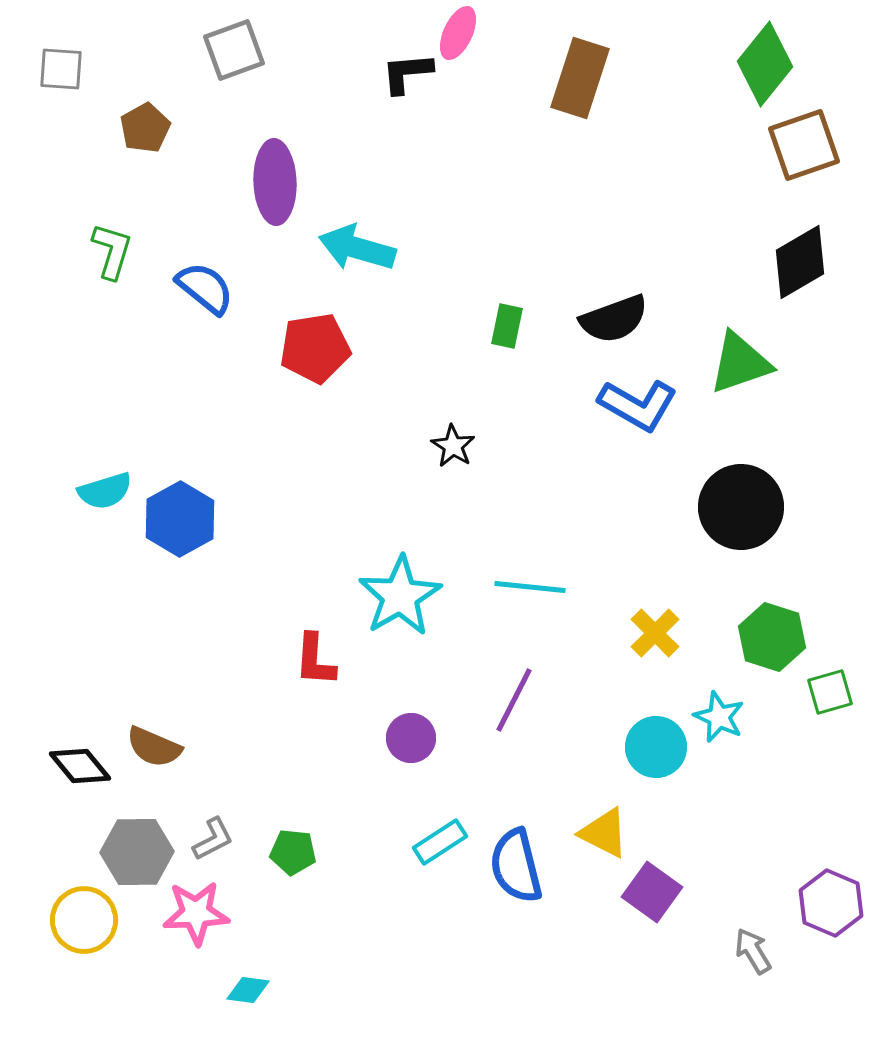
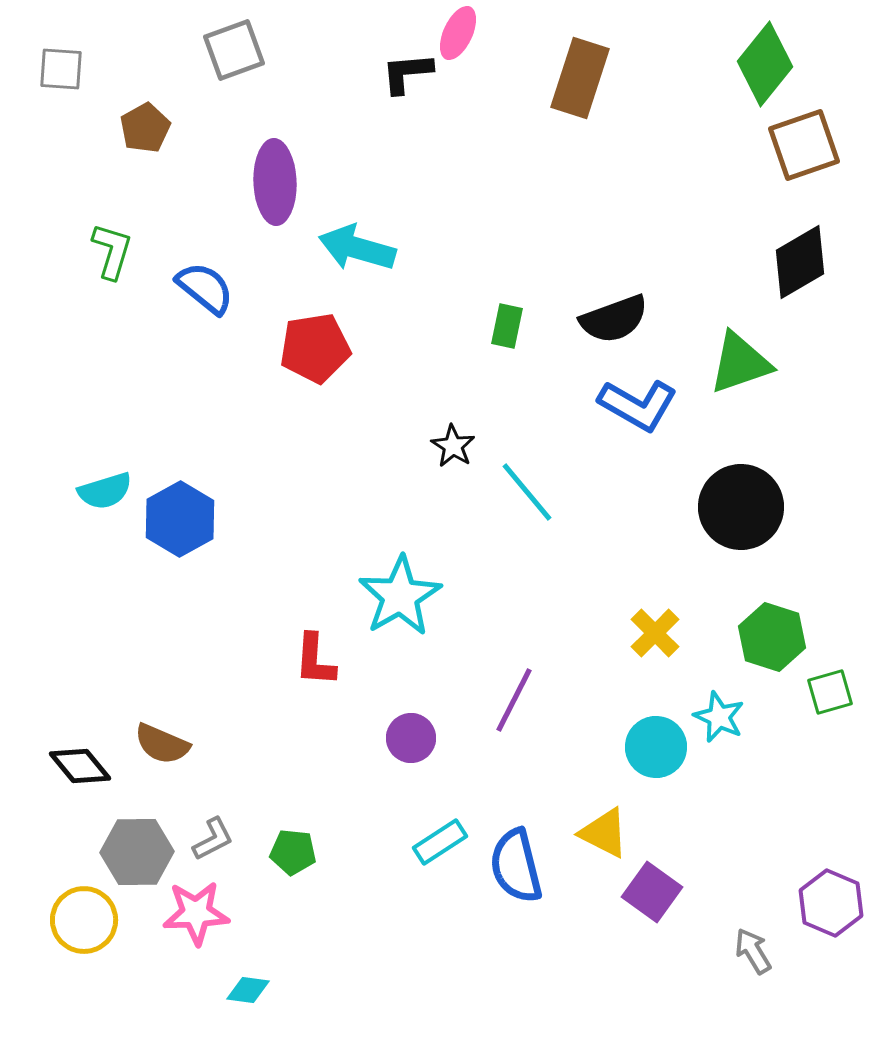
cyan line at (530, 587): moved 3 px left, 95 px up; rotated 44 degrees clockwise
brown semicircle at (154, 747): moved 8 px right, 3 px up
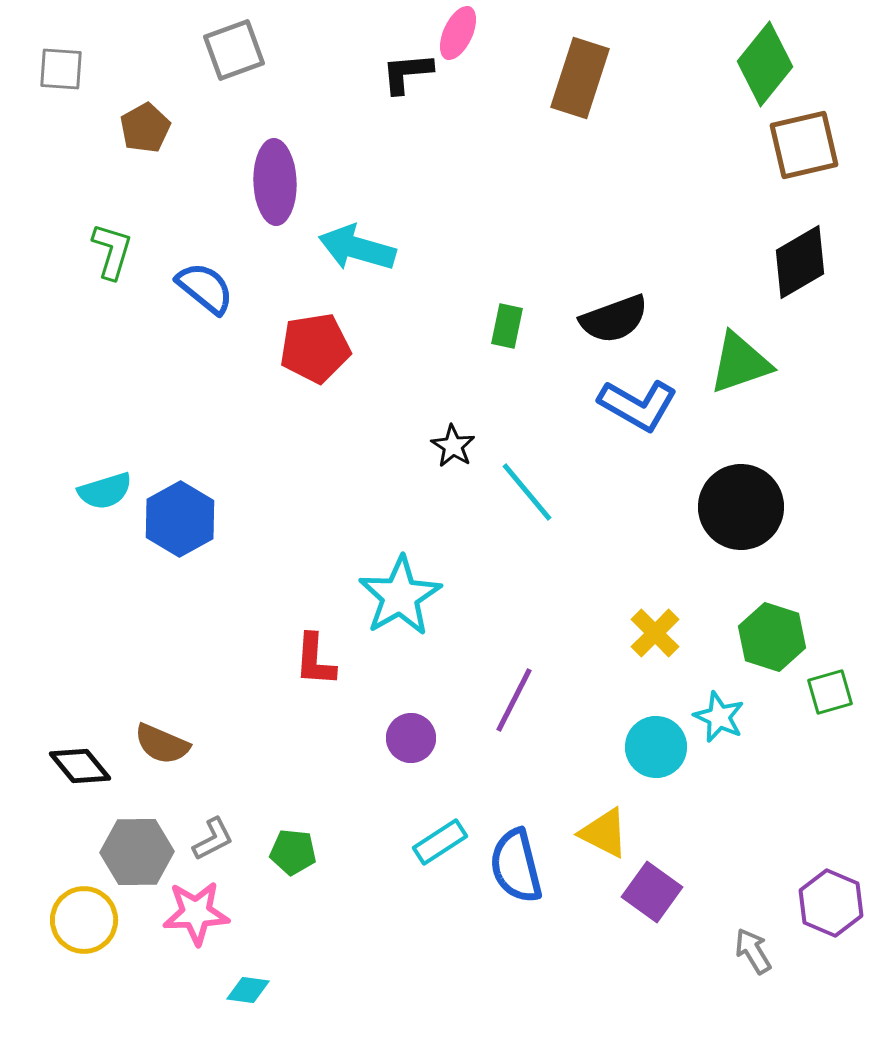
brown square at (804, 145): rotated 6 degrees clockwise
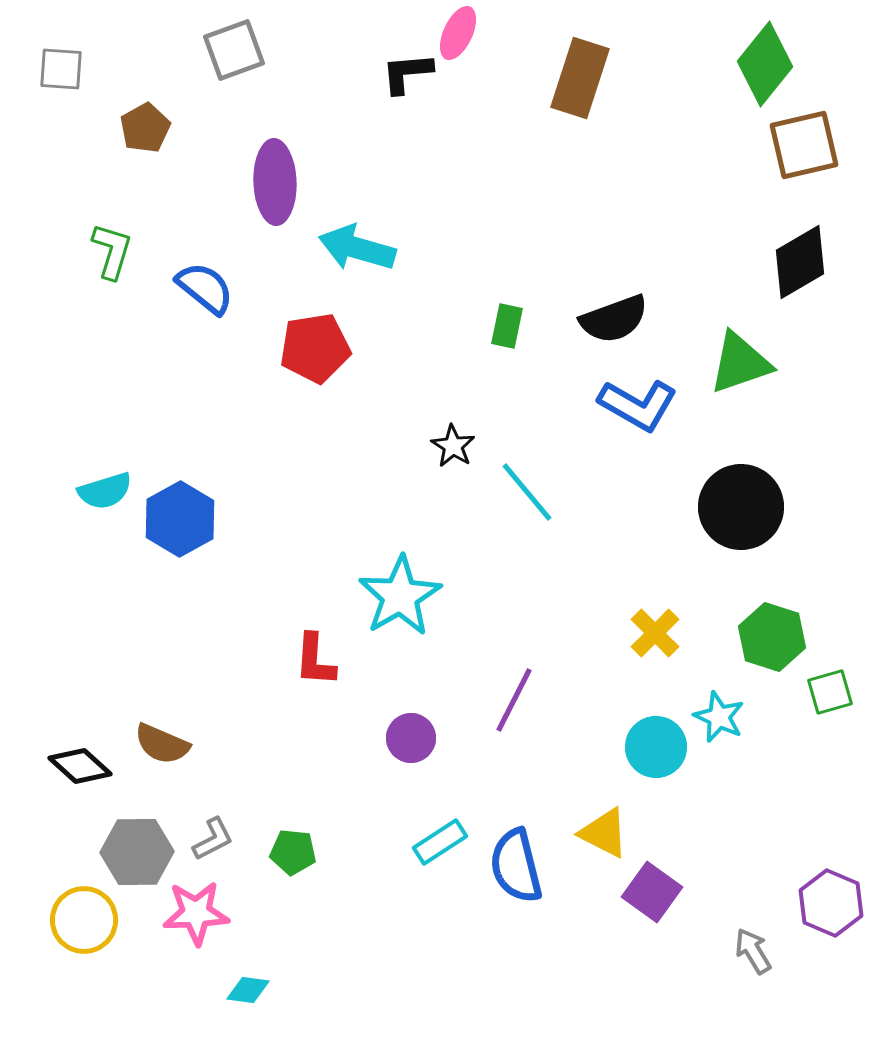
black diamond at (80, 766): rotated 8 degrees counterclockwise
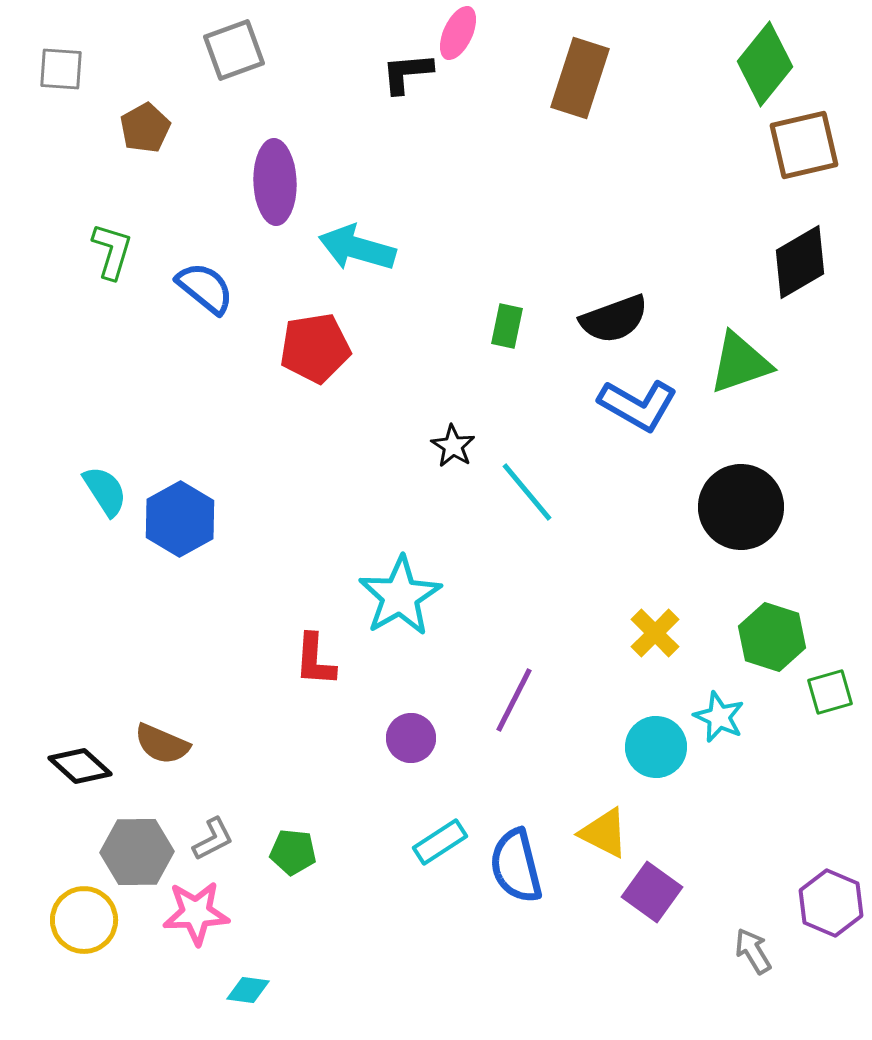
cyan semicircle at (105, 491): rotated 106 degrees counterclockwise
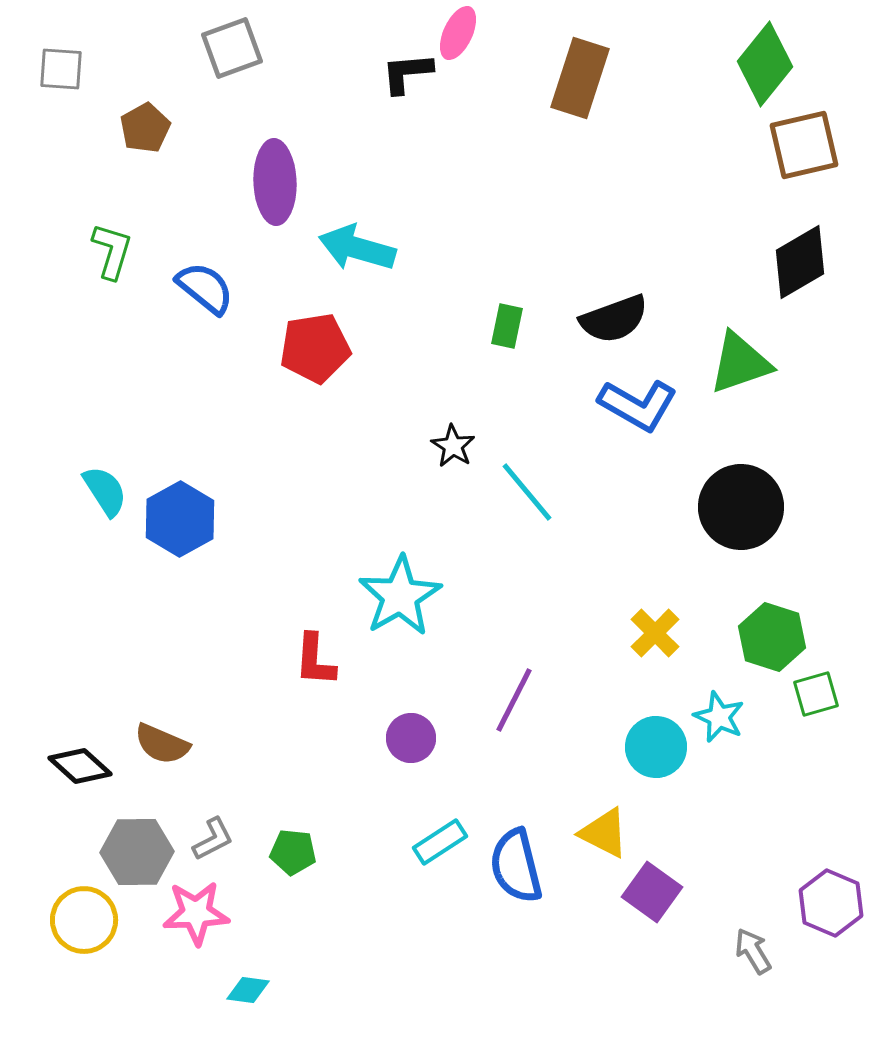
gray square at (234, 50): moved 2 px left, 2 px up
green square at (830, 692): moved 14 px left, 2 px down
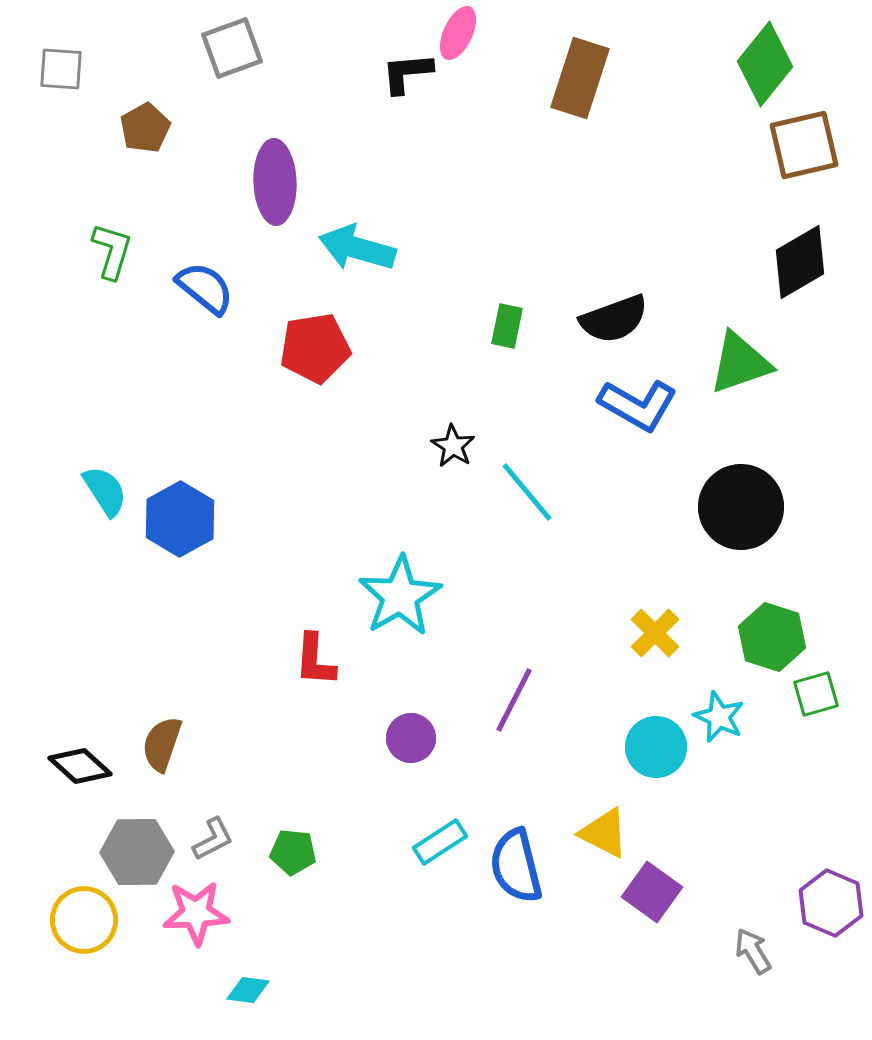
brown semicircle at (162, 744): rotated 86 degrees clockwise
